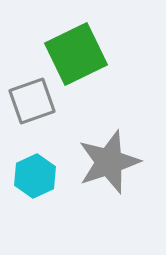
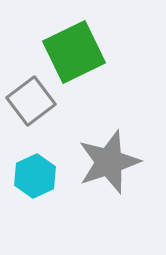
green square: moved 2 px left, 2 px up
gray square: moved 1 px left; rotated 18 degrees counterclockwise
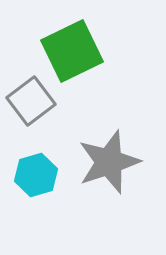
green square: moved 2 px left, 1 px up
cyan hexagon: moved 1 px right, 1 px up; rotated 9 degrees clockwise
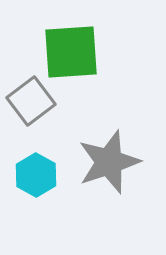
green square: moved 1 px left, 1 px down; rotated 22 degrees clockwise
cyan hexagon: rotated 15 degrees counterclockwise
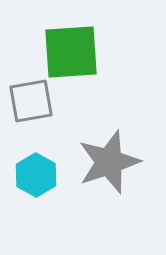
gray square: rotated 27 degrees clockwise
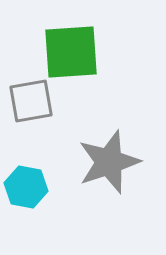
cyan hexagon: moved 10 px left, 12 px down; rotated 18 degrees counterclockwise
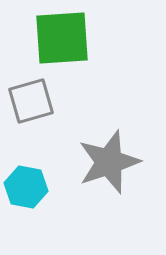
green square: moved 9 px left, 14 px up
gray square: rotated 6 degrees counterclockwise
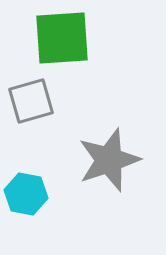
gray star: moved 2 px up
cyan hexagon: moved 7 px down
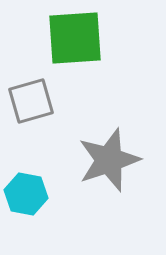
green square: moved 13 px right
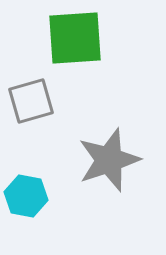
cyan hexagon: moved 2 px down
